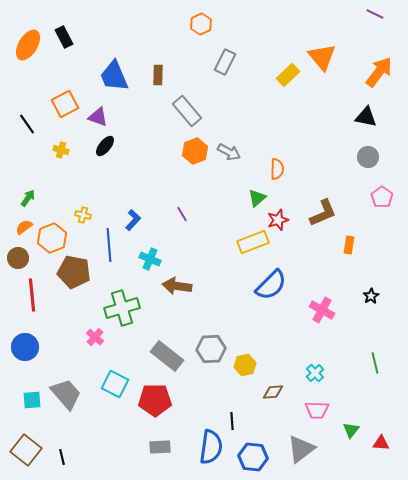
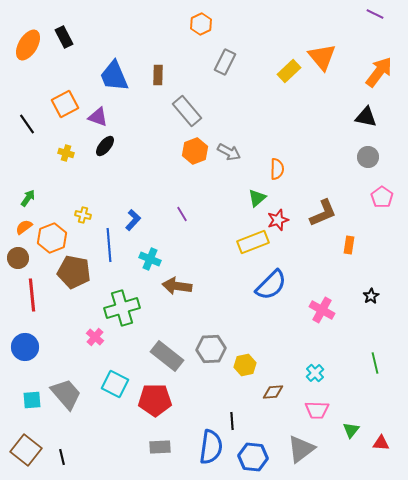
yellow rectangle at (288, 75): moved 1 px right, 4 px up
yellow cross at (61, 150): moved 5 px right, 3 px down
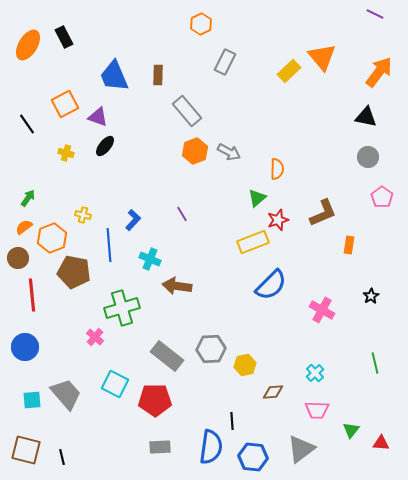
brown square at (26, 450): rotated 24 degrees counterclockwise
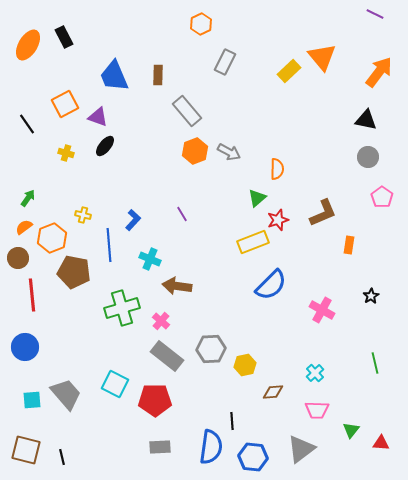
black triangle at (366, 117): moved 3 px down
pink cross at (95, 337): moved 66 px right, 16 px up
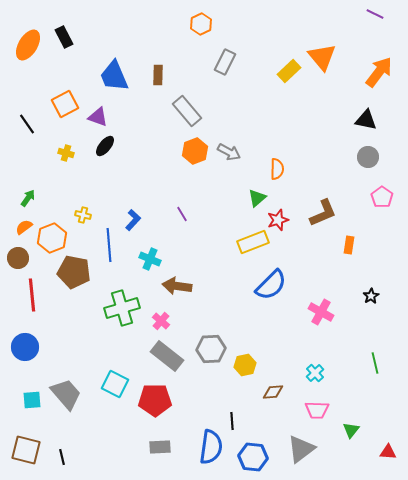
pink cross at (322, 310): moved 1 px left, 2 px down
red triangle at (381, 443): moved 7 px right, 9 px down
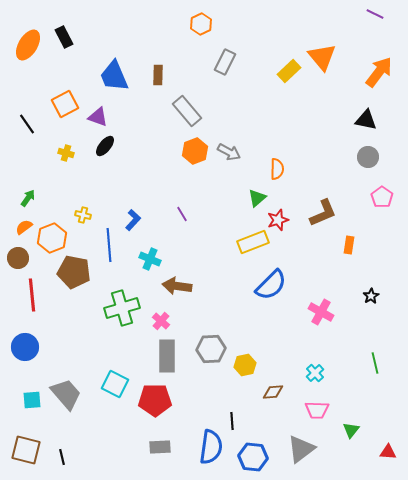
gray rectangle at (167, 356): rotated 52 degrees clockwise
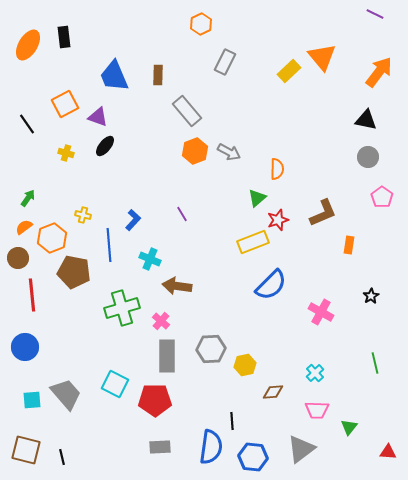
black rectangle at (64, 37): rotated 20 degrees clockwise
green triangle at (351, 430): moved 2 px left, 3 px up
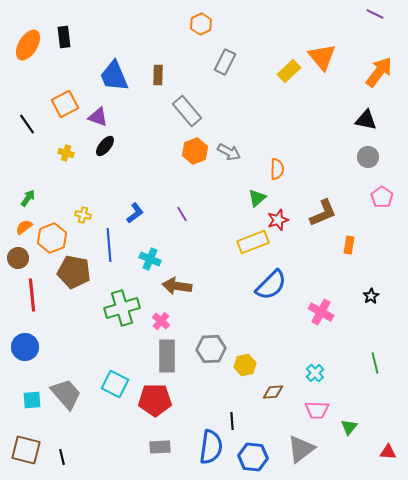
blue L-shape at (133, 220): moved 2 px right, 7 px up; rotated 10 degrees clockwise
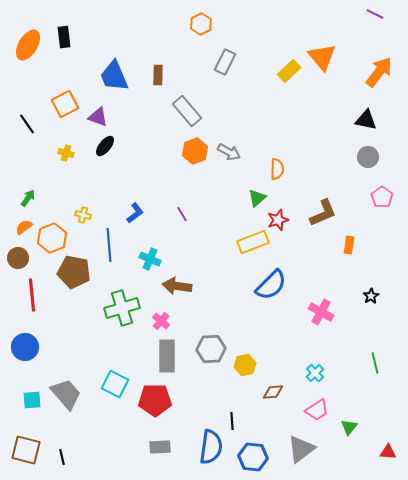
pink trapezoid at (317, 410): rotated 35 degrees counterclockwise
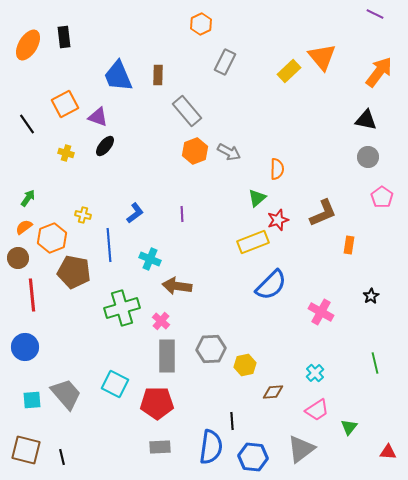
blue trapezoid at (114, 76): moved 4 px right
purple line at (182, 214): rotated 28 degrees clockwise
red pentagon at (155, 400): moved 2 px right, 3 px down
